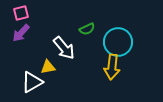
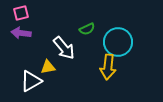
purple arrow: rotated 54 degrees clockwise
yellow arrow: moved 4 px left
white triangle: moved 1 px left, 1 px up
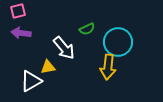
pink square: moved 3 px left, 2 px up
